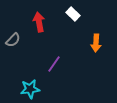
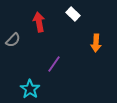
cyan star: rotated 30 degrees counterclockwise
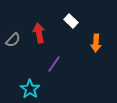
white rectangle: moved 2 px left, 7 px down
red arrow: moved 11 px down
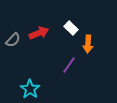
white rectangle: moved 7 px down
red arrow: rotated 78 degrees clockwise
orange arrow: moved 8 px left, 1 px down
purple line: moved 15 px right, 1 px down
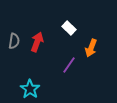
white rectangle: moved 2 px left
red arrow: moved 2 px left, 9 px down; rotated 48 degrees counterclockwise
gray semicircle: moved 1 px right, 1 px down; rotated 35 degrees counterclockwise
orange arrow: moved 3 px right, 4 px down; rotated 18 degrees clockwise
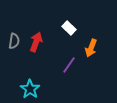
red arrow: moved 1 px left
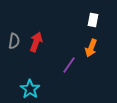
white rectangle: moved 24 px right, 8 px up; rotated 56 degrees clockwise
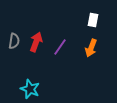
purple line: moved 9 px left, 18 px up
cyan star: rotated 12 degrees counterclockwise
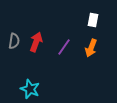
purple line: moved 4 px right
